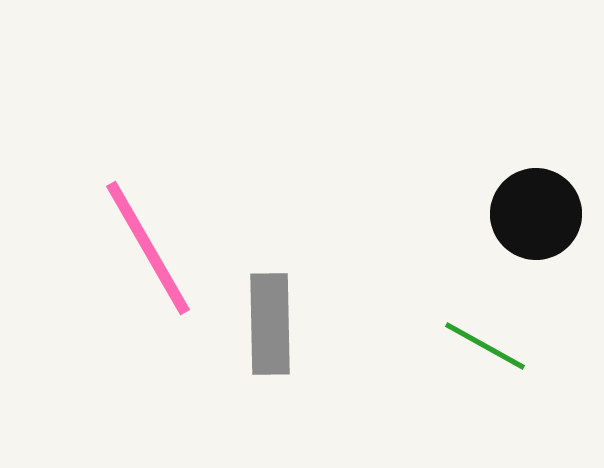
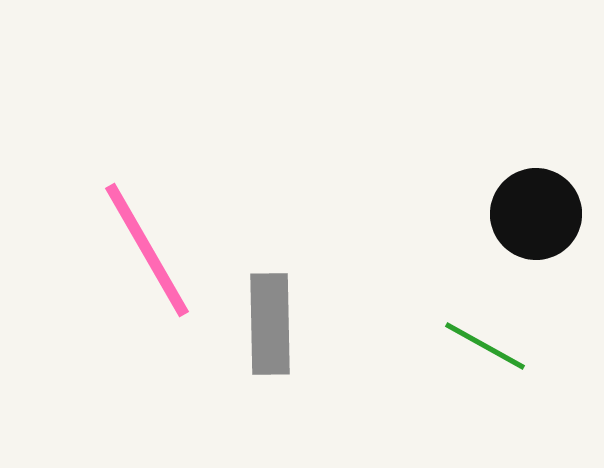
pink line: moved 1 px left, 2 px down
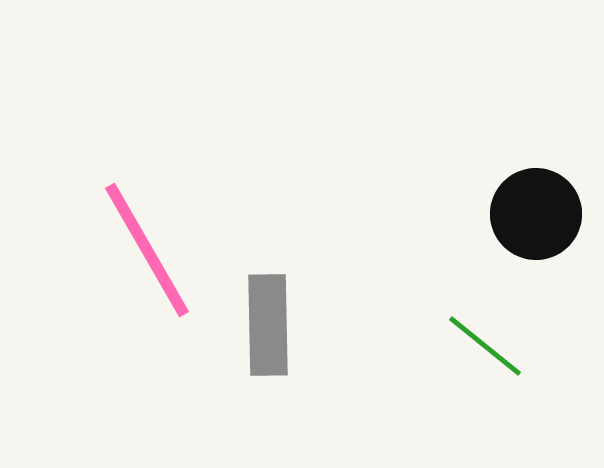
gray rectangle: moved 2 px left, 1 px down
green line: rotated 10 degrees clockwise
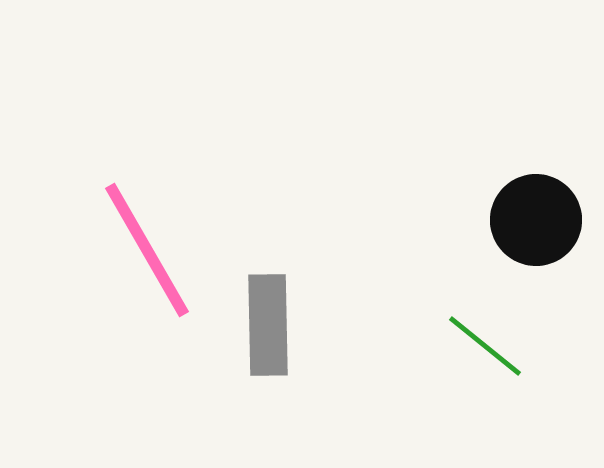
black circle: moved 6 px down
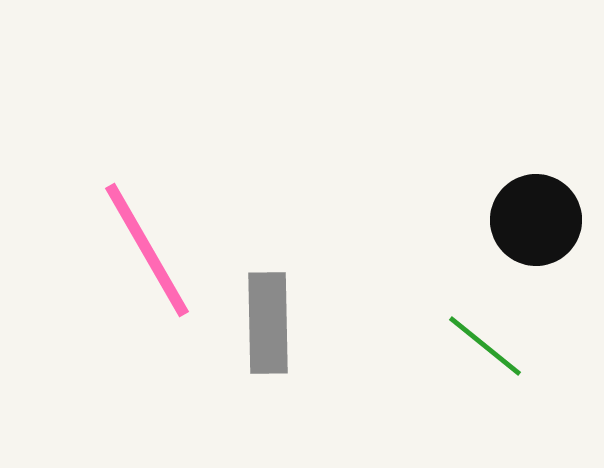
gray rectangle: moved 2 px up
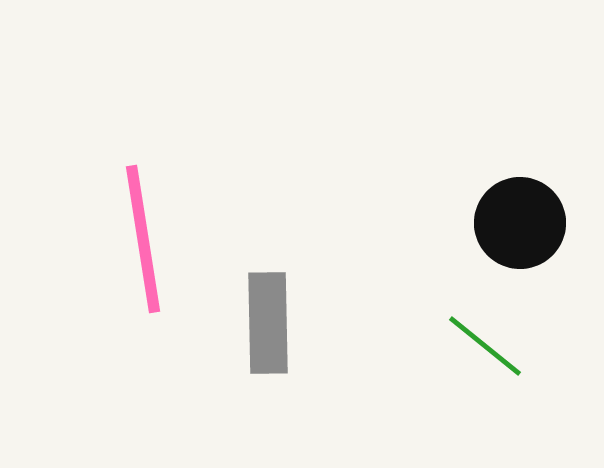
black circle: moved 16 px left, 3 px down
pink line: moved 4 px left, 11 px up; rotated 21 degrees clockwise
